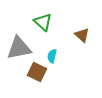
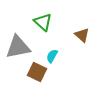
gray triangle: moved 1 px left, 1 px up
cyan semicircle: rotated 16 degrees clockwise
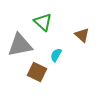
gray triangle: moved 2 px right, 2 px up
cyan semicircle: moved 4 px right, 1 px up
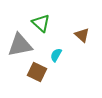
green triangle: moved 2 px left, 1 px down
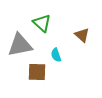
green triangle: moved 1 px right
cyan semicircle: rotated 48 degrees counterclockwise
brown square: rotated 24 degrees counterclockwise
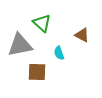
brown triangle: rotated 14 degrees counterclockwise
cyan semicircle: moved 3 px right, 2 px up
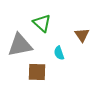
brown triangle: rotated 28 degrees clockwise
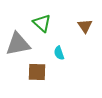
brown triangle: moved 3 px right, 9 px up
gray triangle: moved 2 px left, 1 px up
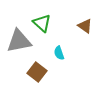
brown triangle: rotated 21 degrees counterclockwise
gray triangle: moved 1 px right, 3 px up
brown square: rotated 36 degrees clockwise
